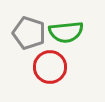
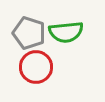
red circle: moved 14 px left
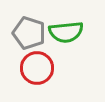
red circle: moved 1 px right, 1 px down
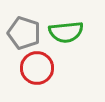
gray pentagon: moved 5 px left
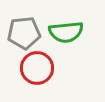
gray pentagon: rotated 24 degrees counterclockwise
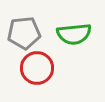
green semicircle: moved 8 px right, 2 px down
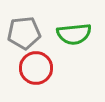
red circle: moved 1 px left
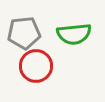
red circle: moved 2 px up
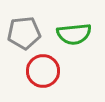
red circle: moved 7 px right, 5 px down
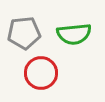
red circle: moved 2 px left, 2 px down
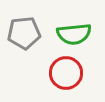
red circle: moved 25 px right
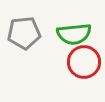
red circle: moved 18 px right, 11 px up
